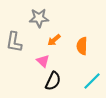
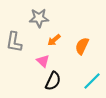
orange semicircle: rotated 24 degrees clockwise
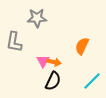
gray star: moved 2 px left
orange arrow: moved 22 px down; rotated 128 degrees counterclockwise
pink triangle: rotated 16 degrees clockwise
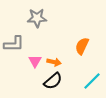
gray L-shape: moved 2 px down; rotated 100 degrees counterclockwise
pink triangle: moved 8 px left
black semicircle: rotated 24 degrees clockwise
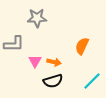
black semicircle: rotated 24 degrees clockwise
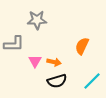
gray star: moved 2 px down
black semicircle: moved 4 px right
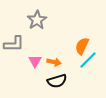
gray star: rotated 30 degrees counterclockwise
cyan line: moved 4 px left, 21 px up
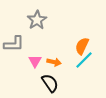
cyan line: moved 4 px left
black semicircle: moved 7 px left, 2 px down; rotated 108 degrees counterclockwise
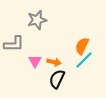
gray star: rotated 18 degrees clockwise
black semicircle: moved 7 px right, 4 px up; rotated 120 degrees counterclockwise
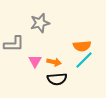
gray star: moved 3 px right, 3 px down
orange semicircle: rotated 120 degrees counterclockwise
black semicircle: rotated 120 degrees counterclockwise
